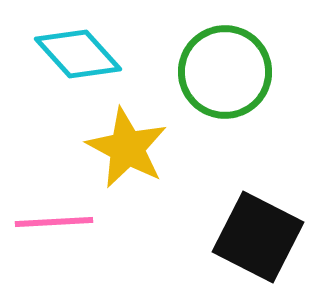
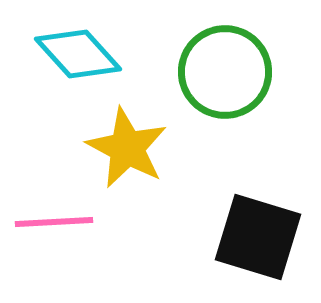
black square: rotated 10 degrees counterclockwise
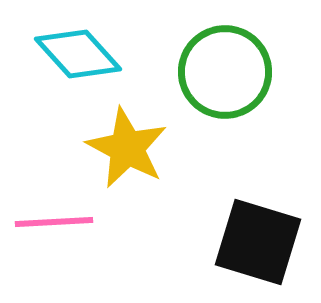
black square: moved 5 px down
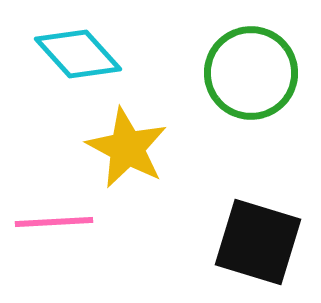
green circle: moved 26 px right, 1 px down
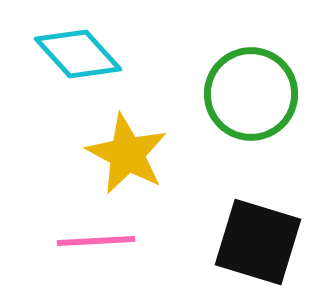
green circle: moved 21 px down
yellow star: moved 6 px down
pink line: moved 42 px right, 19 px down
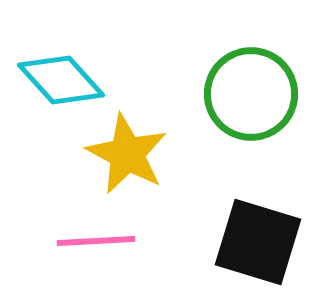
cyan diamond: moved 17 px left, 26 px down
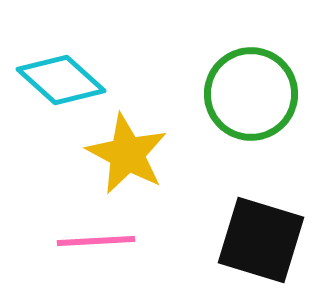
cyan diamond: rotated 6 degrees counterclockwise
black square: moved 3 px right, 2 px up
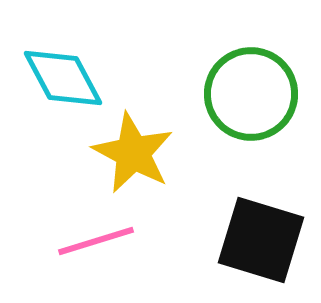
cyan diamond: moved 2 px right, 2 px up; rotated 20 degrees clockwise
yellow star: moved 6 px right, 1 px up
pink line: rotated 14 degrees counterclockwise
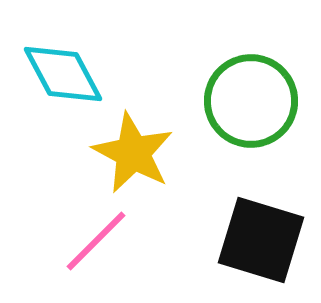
cyan diamond: moved 4 px up
green circle: moved 7 px down
pink line: rotated 28 degrees counterclockwise
